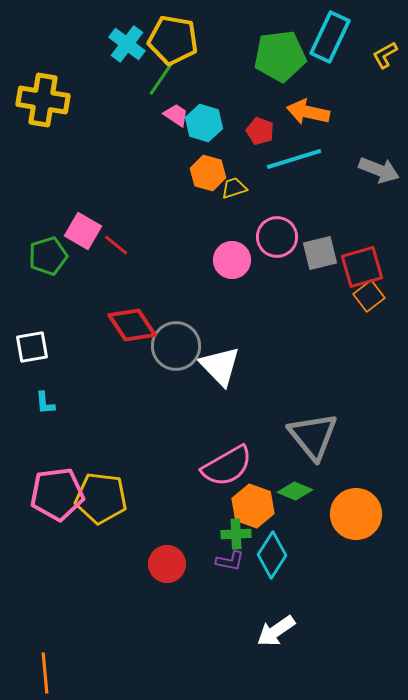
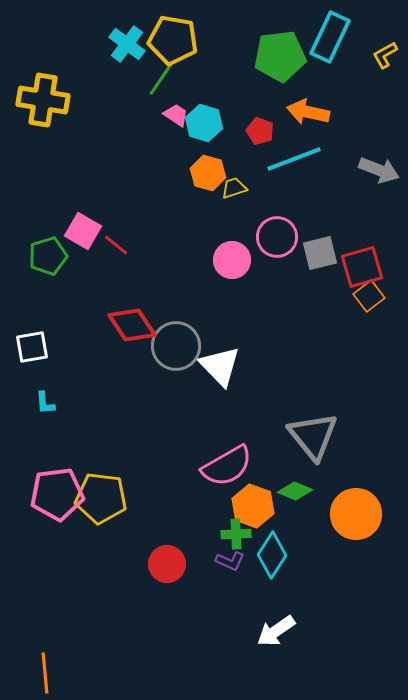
cyan line at (294, 159): rotated 4 degrees counterclockwise
purple L-shape at (230, 561): rotated 12 degrees clockwise
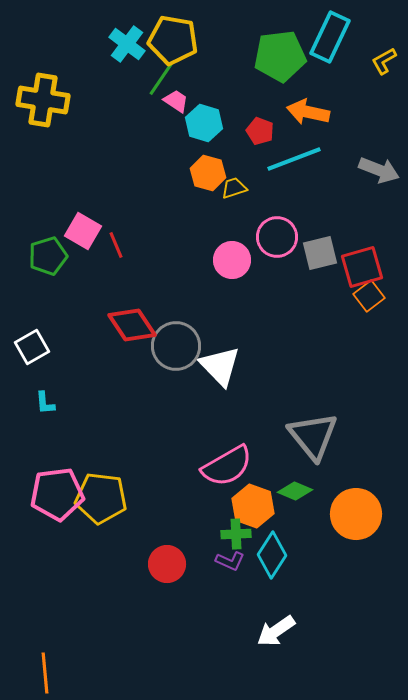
yellow L-shape at (385, 55): moved 1 px left, 6 px down
pink trapezoid at (176, 115): moved 14 px up
red line at (116, 245): rotated 28 degrees clockwise
white square at (32, 347): rotated 20 degrees counterclockwise
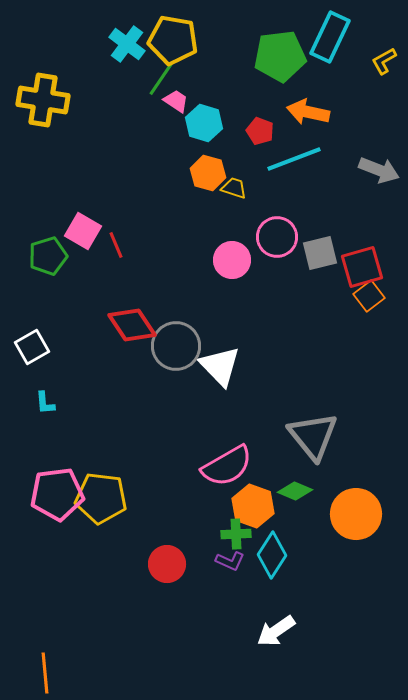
yellow trapezoid at (234, 188): rotated 36 degrees clockwise
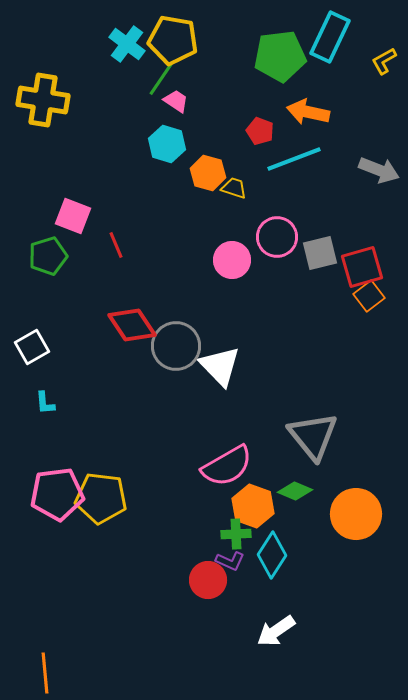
cyan hexagon at (204, 123): moved 37 px left, 21 px down
pink square at (83, 231): moved 10 px left, 15 px up; rotated 9 degrees counterclockwise
red circle at (167, 564): moved 41 px right, 16 px down
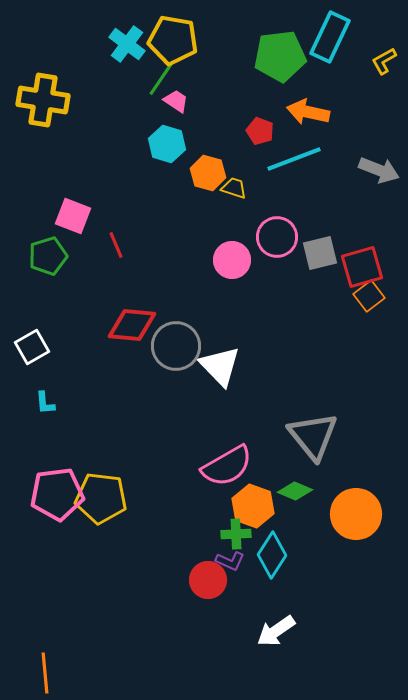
red diamond at (132, 325): rotated 51 degrees counterclockwise
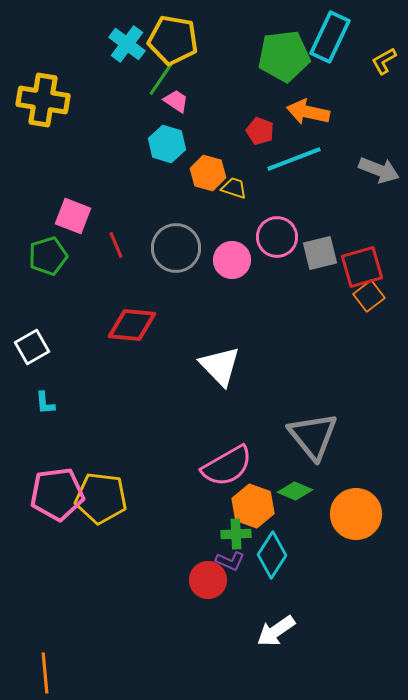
green pentagon at (280, 56): moved 4 px right
gray circle at (176, 346): moved 98 px up
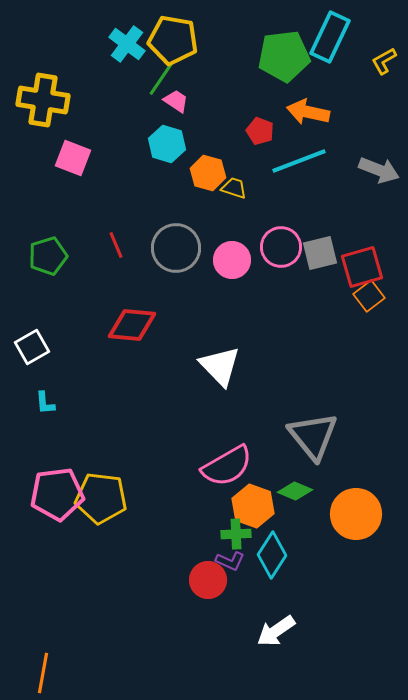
cyan line at (294, 159): moved 5 px right, 2 px down
pink square at (73, 216): moved 58 px up
pink circle at (277, 237): moved 4 px right, 10 px down
orange line at (45, 673): moved 2 px left; rotated 15 degrees clockwise
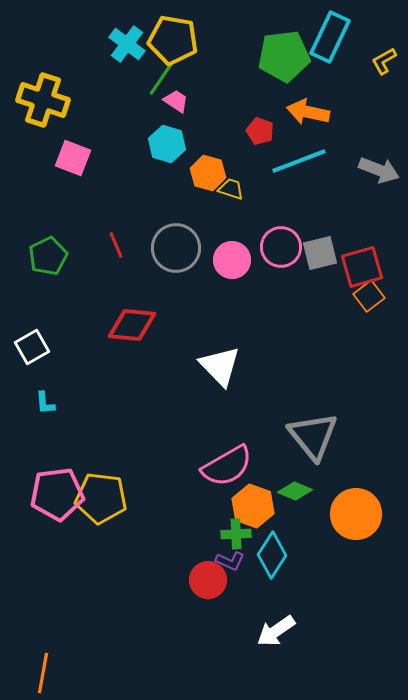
yellow cross at (43, 100): rotated 9 degrees clockwise
yellow trapezoid at (234, 188): moved 3 px left, 1 px down
green pentagon at (48, 256): rotated 9 degrees counterclockwise
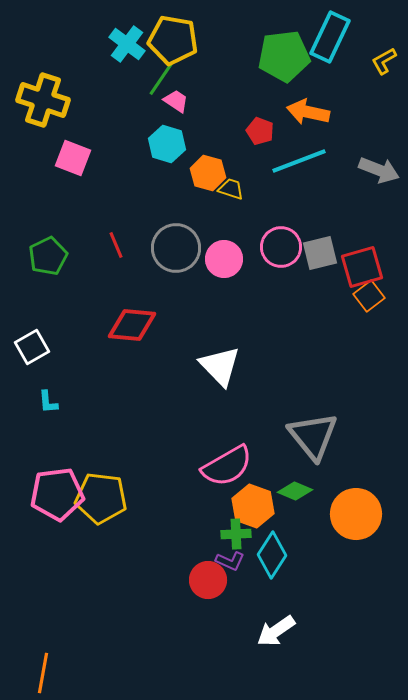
pink circle at (232, 260): moved 8 px left, 1 px up
cyan L-shape at (45, 403): moved 3 px right, 1 px up
